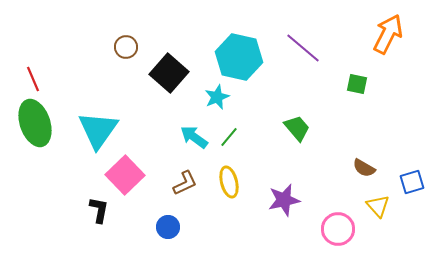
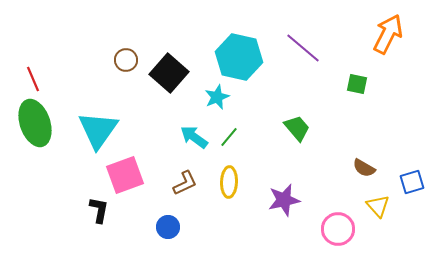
brown circle: moved 13 px down
pink square: rotated 24 degrees clockwise
yellow ellipse: rotated 16 degrees clockwise
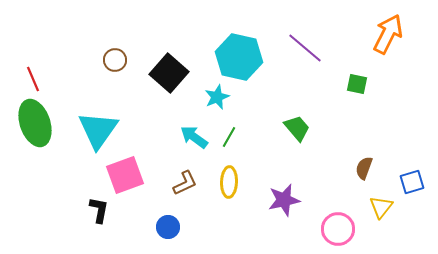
purple line: moved 2 px right
brown circle: moved 11 px left
green line: rotated 10 degrees counterclockwise
brown semicircle: rotated 80 degrees clockwise
yellow triangle: moved 3 px right, 1 px down; rotated 20 degrees clockwise
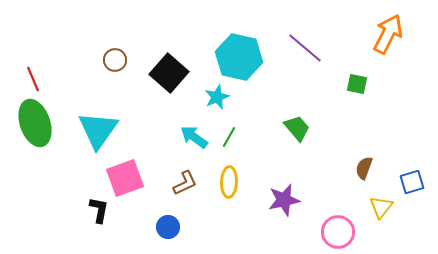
pink square: moved 3 px down
pink circle: moved 3 px down
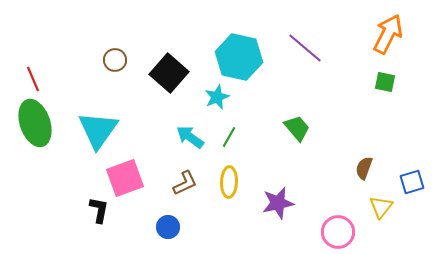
green square: moved 28 px right, 2 px up
cyan arrow: moved 4 px left
purple star: moved 6 px left, 3 px down
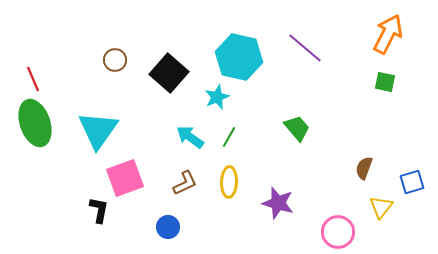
purple star: rotated 28 degrees clockwise
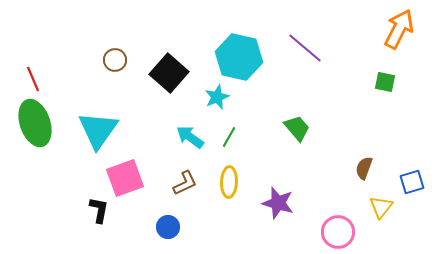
orange arrow: moved 11 px right, 5 px up
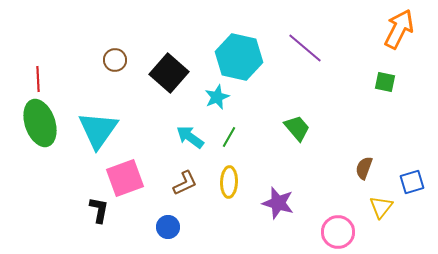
red line: moved 5 px right; rotated 20 degrees clockwise
green ellipse: moved 5 px right
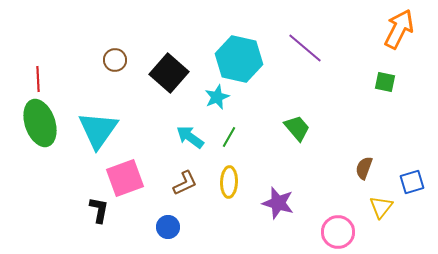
cyan hexagon: moved 2 px down
